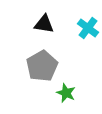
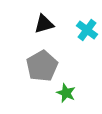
black triangle: rotated 25 degrees counterclockwise
cyan cross: moved 1 px left, 2 px down
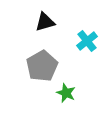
black triangle: moved 1 px right, 2 px up
cyan cross: moved 11 px down; rotated 15 degrees clockwise
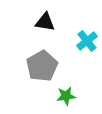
black triangle: rotated 25 degrees clockwise
green star: moved 3 px down; rotated 30 degrees counterclockwise
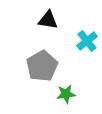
black triangle: moved 3 px right, 2 px up
green star: moved 2 px up
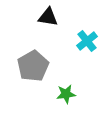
black triangle: moved 3 px up
gray pentagon: moved 9 px left
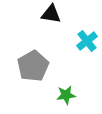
black triangle: moved 3 px right, 3 px up
green star: moved 1 px down
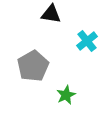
green star: rotated 18 degrees counterclockwise
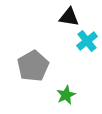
black triangle: moved 18 px right, 3 px down
